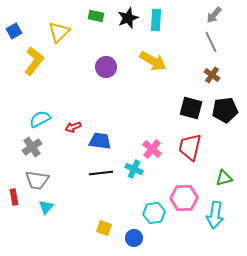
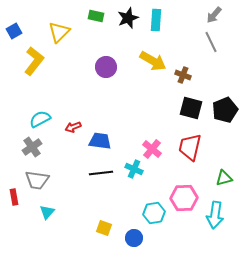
brown cross: moved 29 px left; rotated 14 degrees counterclockwise
black pentagon: rotated 15 degrees counterclockwise
cyan triangle: moved 1 px right, 5 px down
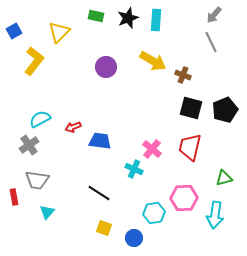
gray cross: moved 3 px left, 2 px up
black line: moved 2 px left, 20 px down; rotated 40 degrees clockwise
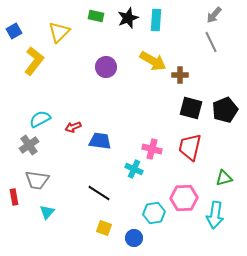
brown cross: moved 3 px left; rotated 21 degrees counterclockwise
pink cross: rotated 24 degrees counterclockwise
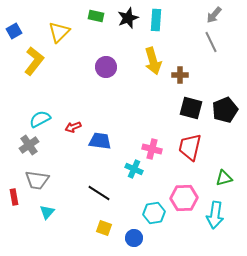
yellow arrow: rotated 44 degrees clockwise
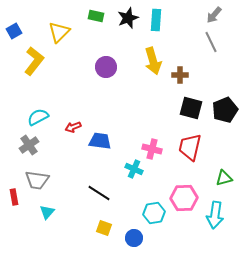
cyan semicircle: moved 2 px left, 2 px up
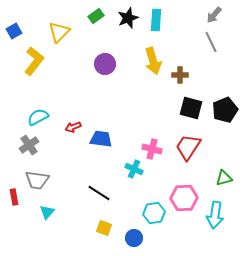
green rectangle: rotated 49 degrees counterclockwise
purple circle: moved 1 px left, 3 px up
blue trapezoid: moved 1 px right, 2 px up
red trapezoid: moved 2 px left; rotated 20 degrees clockwise
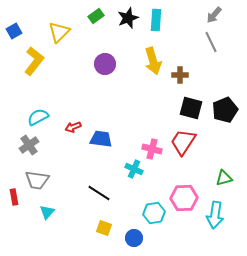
red trapezoid: moved 5 px left, 5 px up
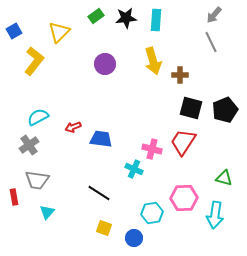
black star: moved 2 px left; rotated 15 degrees clockwise
green triangle: rotated 30 degrees clockwise
cyan hexagon: moved 2 px left
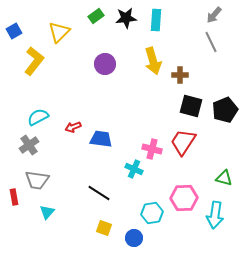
black square: moved 2 px up
